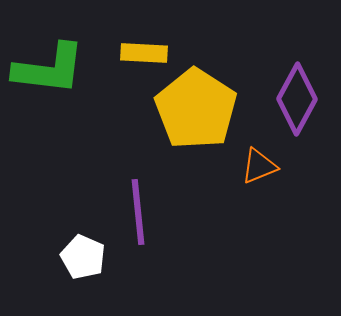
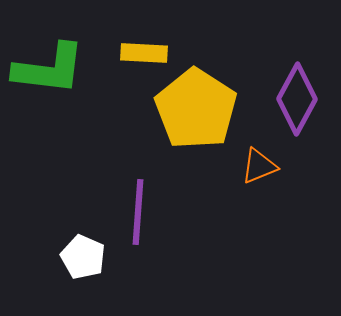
purple line: rotated 10 degrees clockwise
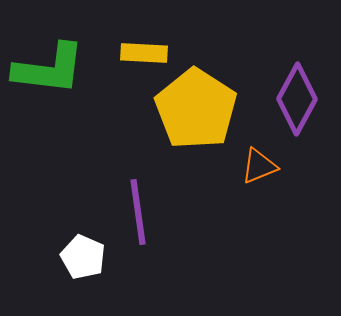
purple line: rotated 12 degrees counterclockwise
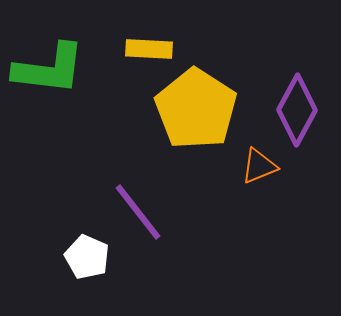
yellow rectangle: moved 5 px right, 4 px up
purple diamond: moved 11 px down
purple line: rotated 30 degrees counterclockwise
white pentagon: moved 4 px right
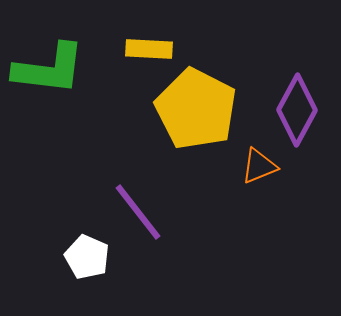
yellow pentagon: rotated 6 degrees counterclockwise
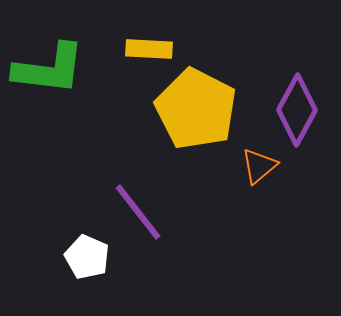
orange triangle: rotated 18 degrees counterclockwise
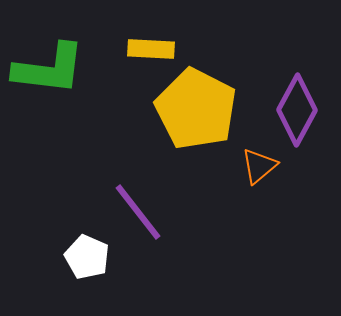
yellow rectangle: moved 2 px right
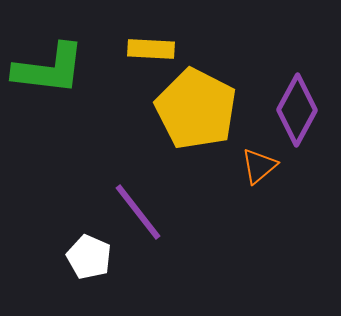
white pentagon: moved 2 px right
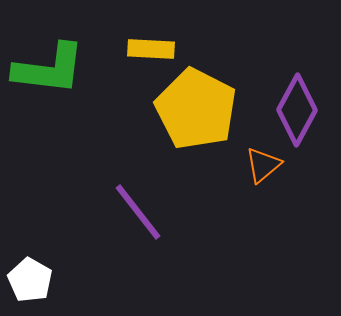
orange triangle: moved 4 px right, 1 px up
white pentagon: moved 59 px left, 23 px down; rotated 6 degrees clockwise
